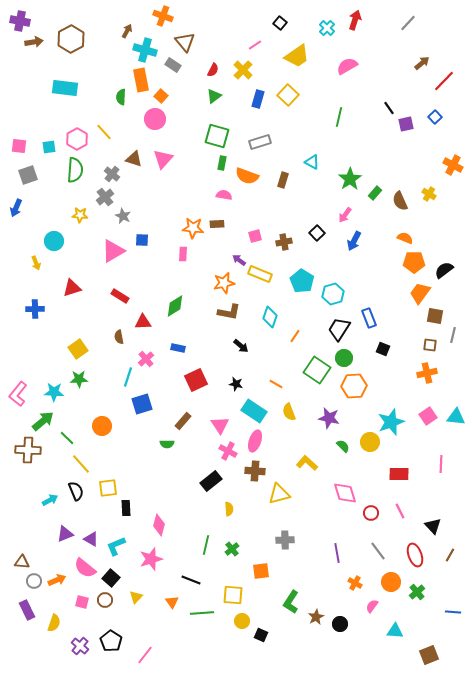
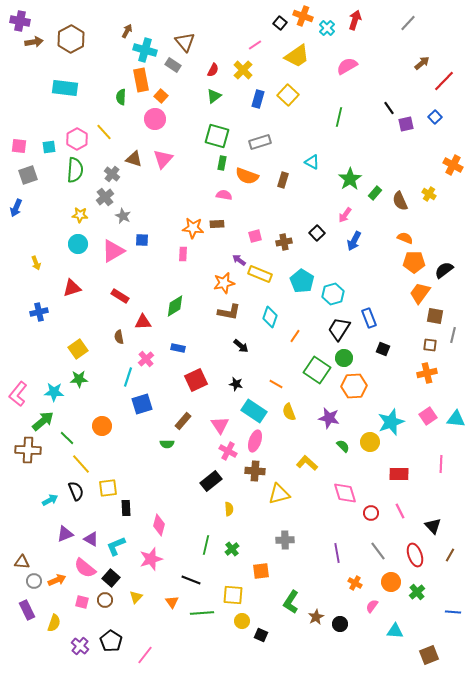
orange cross at (163, 16): moved 140 px right
cyan circle at (54, 241): moved 24 px right, 3 px down
blue cross at (35, 309): moved 4 px right, 3 px down; rotated 12 degrees counterclockwise
cyan triangle at (456, 417): moved 2 px down
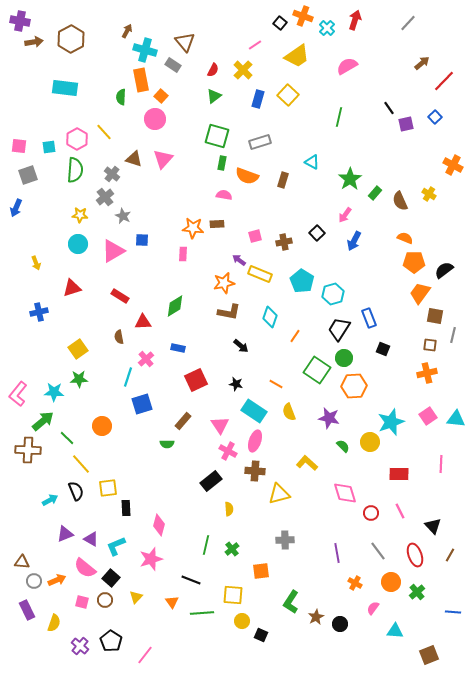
pink semicircle at (372, 606): moved 1 px right, 2 px down
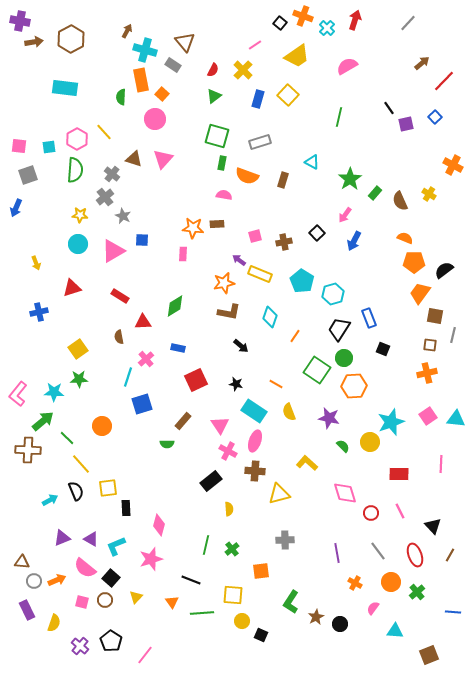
orange square at (161, 96): moved 1 px right, 2 px up
purple triangle at (65, 534): moved 3 px left, 4 px down
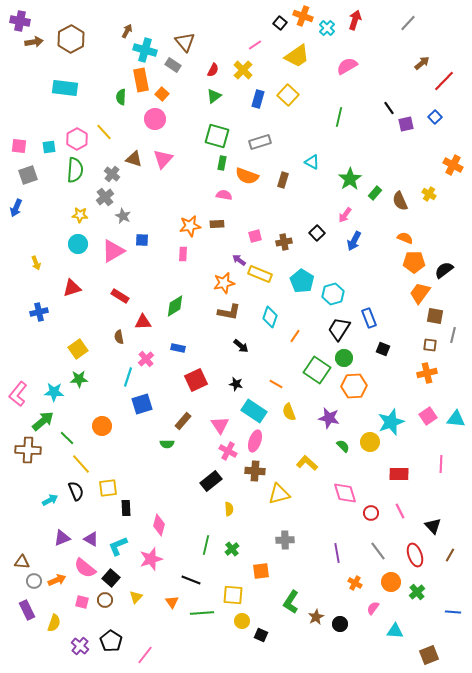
orange star at (193, 228): moved 3 px left, 2 px up; rotated 15 degrees counterclockwise
cyan L-shape at (116, 546): moved 2 px right
